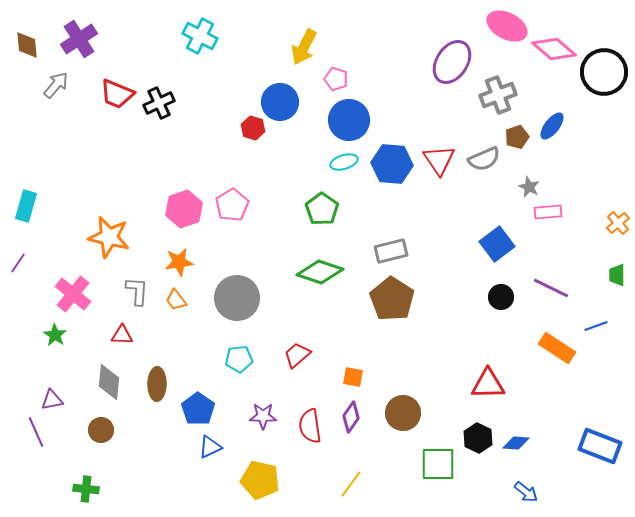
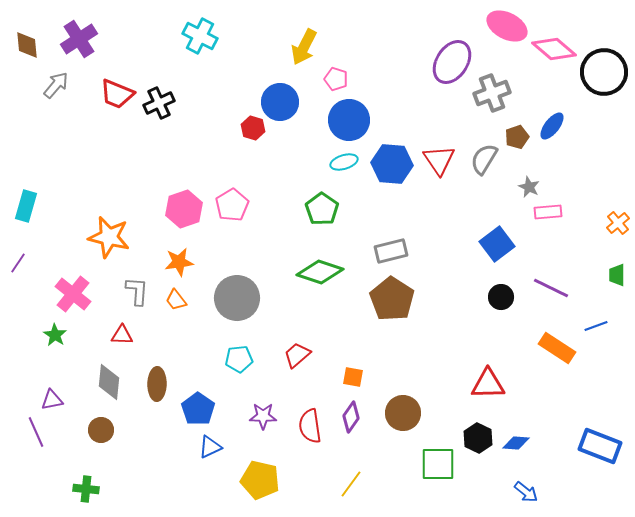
gray cross at (498, 95): moved 6 px left, 2 px up
gray semicircle at (484, 159): rotated 144 degrees clockwise
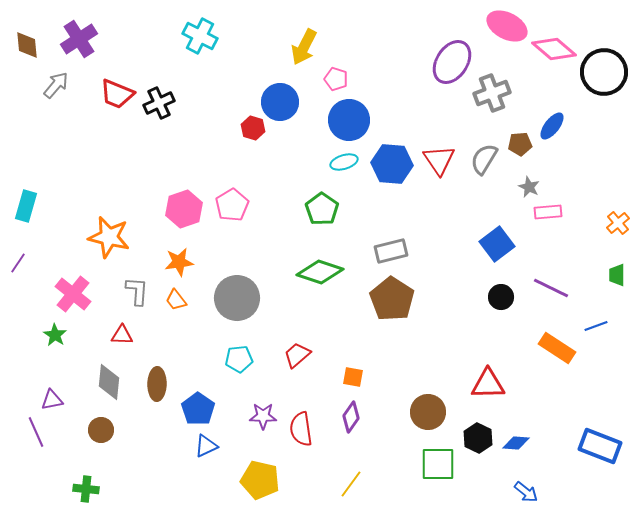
brown pentagon at (517, 137): moved 3 px right, 7 px down; rotated 15 degrees clockwise
brown circle at (403, 413): moved 25 px right, 1 px up
red semicircle at (310, 426): moved 9 px left, 3 px down
blue triangle at (210, 447): moved 4 px left, 1 px up
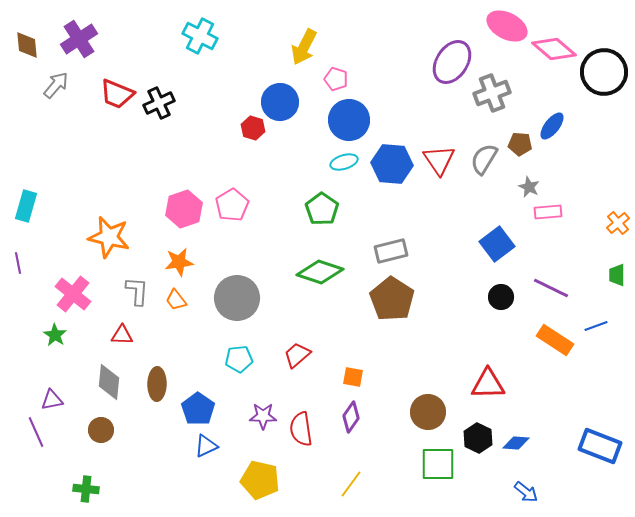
brown pentagon at (520, 144): rotated 10 degrees clockwise
purple line at (18, 263): rotated 45 degrees counterclockwise
orange rectangle at (557, 348): moved 2 px left, 8 px up
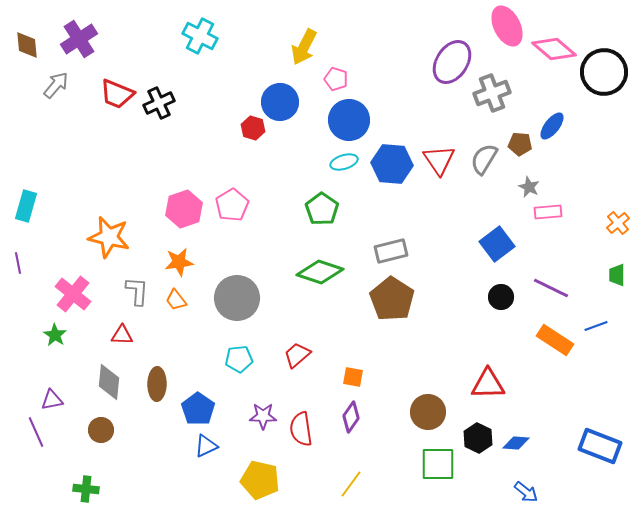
pink ellipse at (507, 26): rotated 36 degrees clockwise
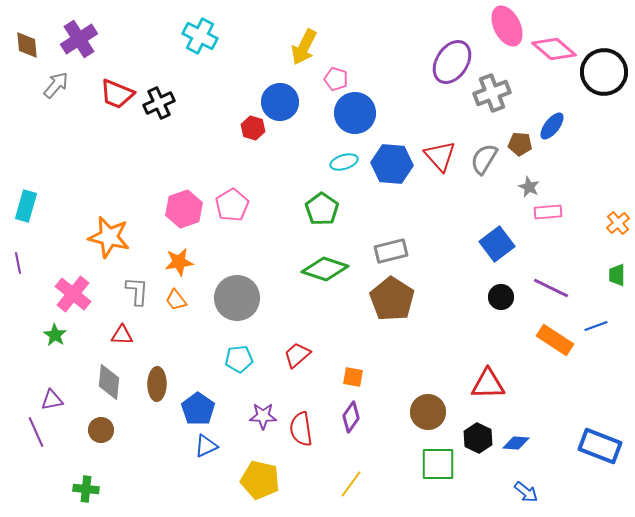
blue circle at (349, 120): moved 6 px right, 7 px up
red triangle at (439, 160): moved 1 px right, 4 px up; rotated 8 degrees counterclockwise
green diamond at (320, 272): moved 5 px right, 3 px up
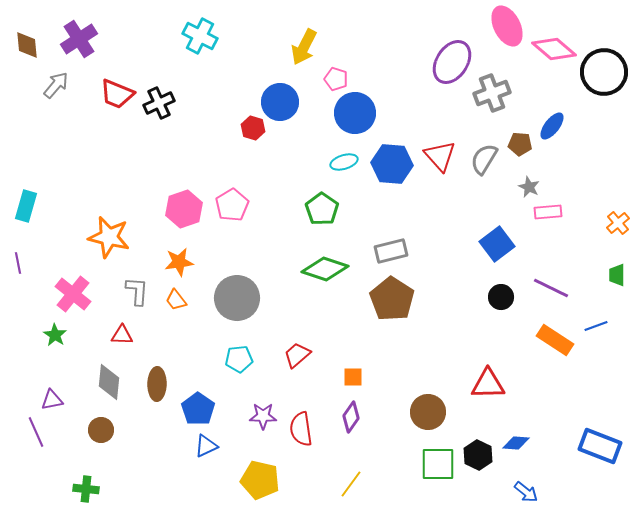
orange square at (353, 377): rotated 10 degrees counterclockwise
black hexagon at (478, 438): moved 17 px down
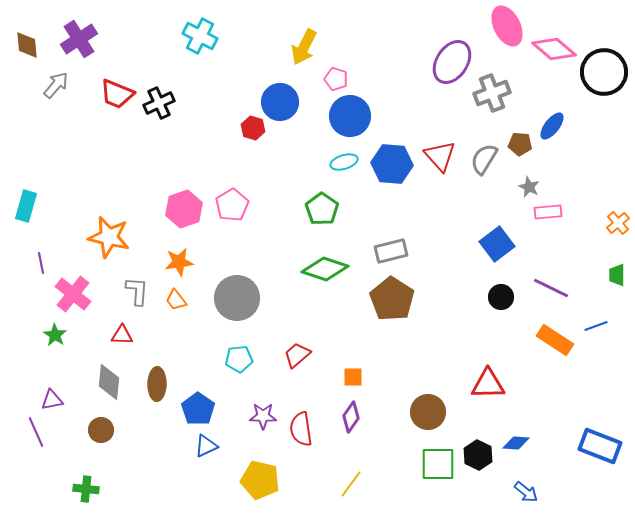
blue circle at (355, 113): moved 5 px left, 3 px down
purple line at (18, 263): moved 23 px right
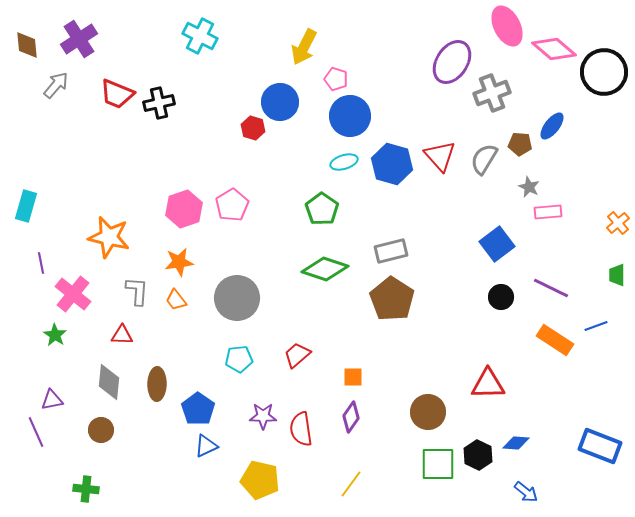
black cross at (159, 103): rotated 12 degrees clockwise
blue hexagon at (392, 164): rotated 12 degrees clockwise
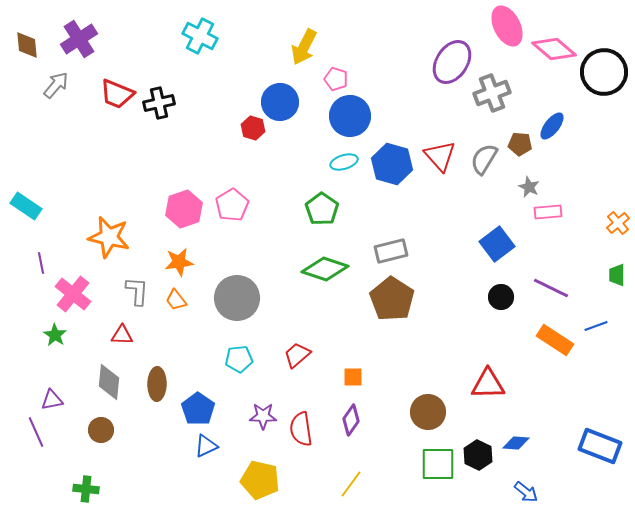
cyan rectangle at (26, 206): rotated 72 degrees counterclockwise
purple diamond at (351, 417): moved 3 px down
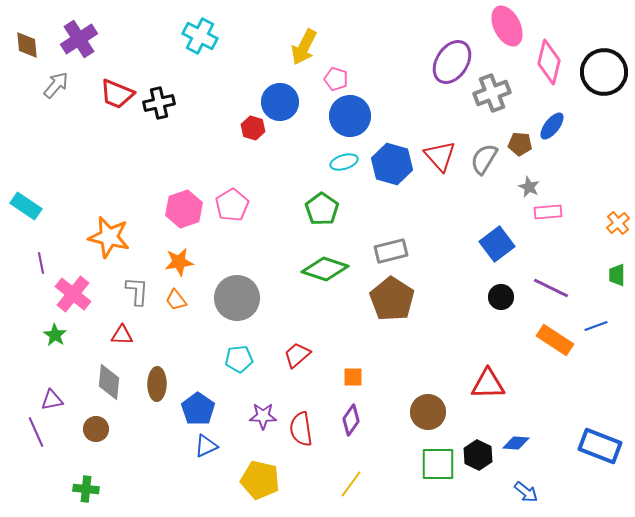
pink diamond at (554, 49): moved 5 px left, 13 px down; rotated 63 degrees clockwise
brown circle at (101, 430): moved 5 px left, 1 px up
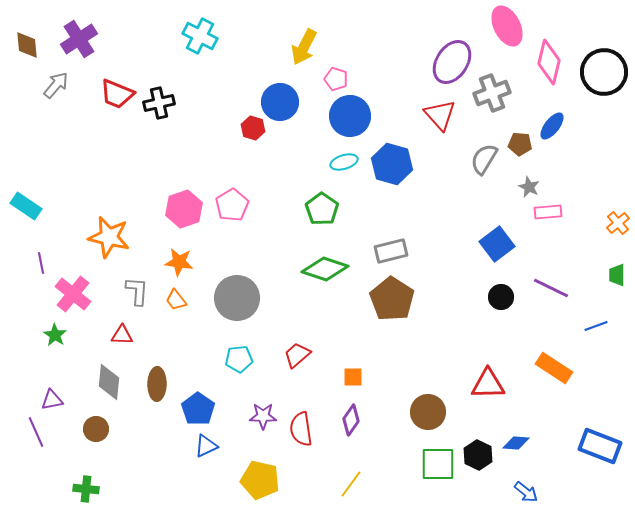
red triangle at (440, 156): moved 41 px up
orange star at (179, 262): rotated 16 degrees clockwise
orange rectangle at (555, 340): moved 1 px left, 28 px down
